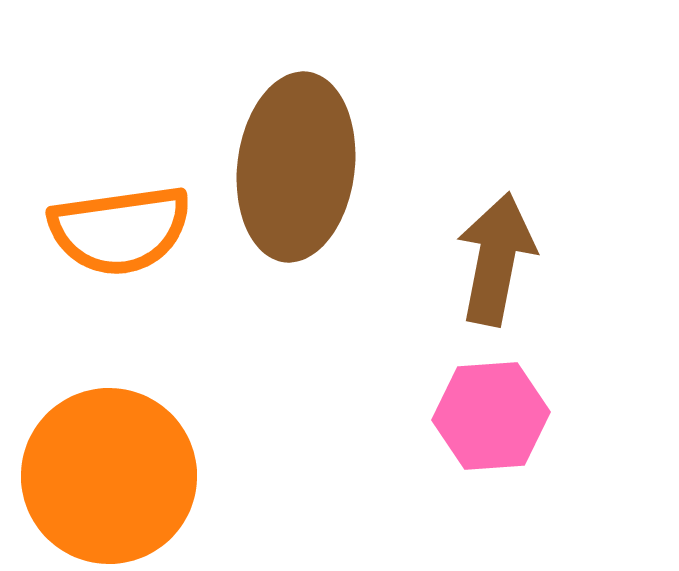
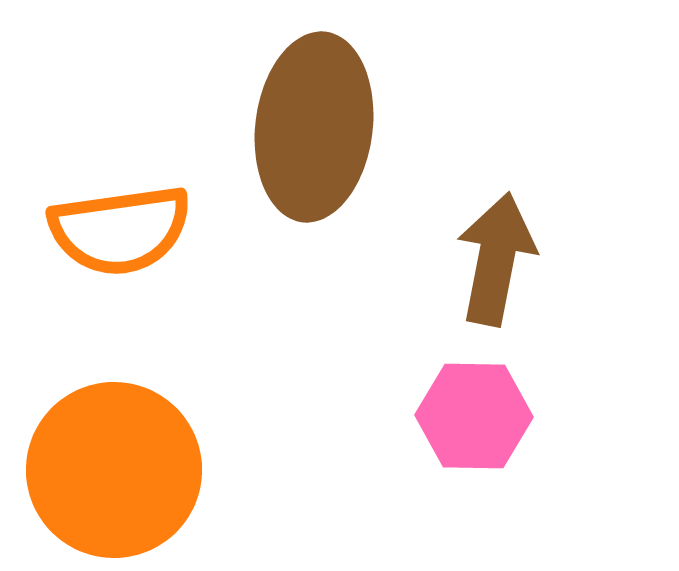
brown ellipse: moved 18 px right, 40 px up
pink hexagon: moved 17 px left; rotated 5 degrees clockwise
orange circle: moved 5 px right, 6 px up
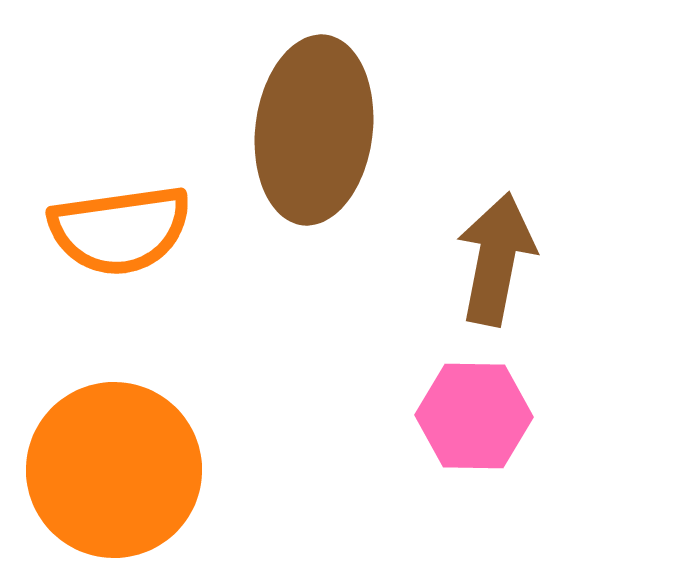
brown ellipse: moved 3 px down
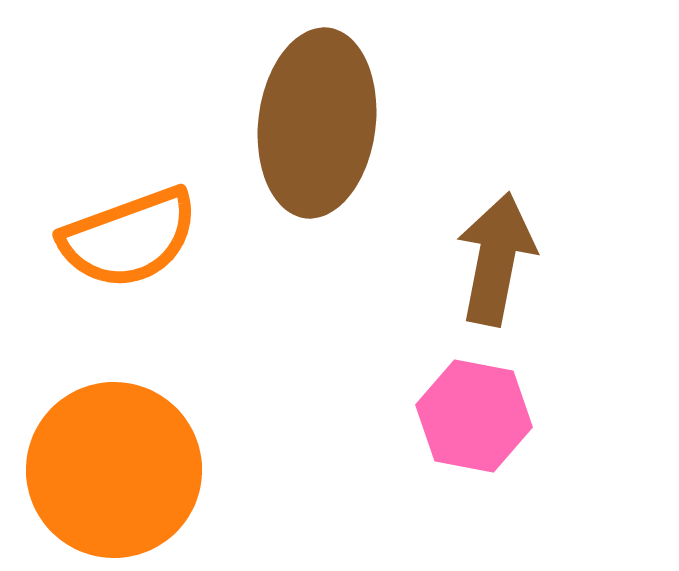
brown ellipse: moved 3 px right, 7 px up
orange semicircle: moved 9 px right, 8 px down; rotated 12 degrees counterclockwise
pink hexagon: rotated 10 degrees clockwise
